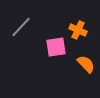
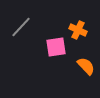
orange semicircle: moved 2 px down
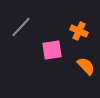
orange cross: moved 1 px right, 1 px down
pink square: moved 4 px left, 3 px down
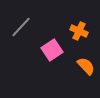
pink square: rotated 25 degrees counterclockwise
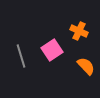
gray line: moved 29 px down; rotated 60 degrees counterclockwise
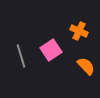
pink square: moved 1 px left
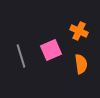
pink square: rotated 10 degrees clockwise
orange semicircle: moved 5 px left, 2 px up; rotated 36 degrees clockwise
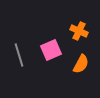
gray line: moved 2 px left, 1 px up
orange semicircle: rotated 36 degrees clockwise
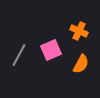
gray line: rotated 45 degrees clockwise
